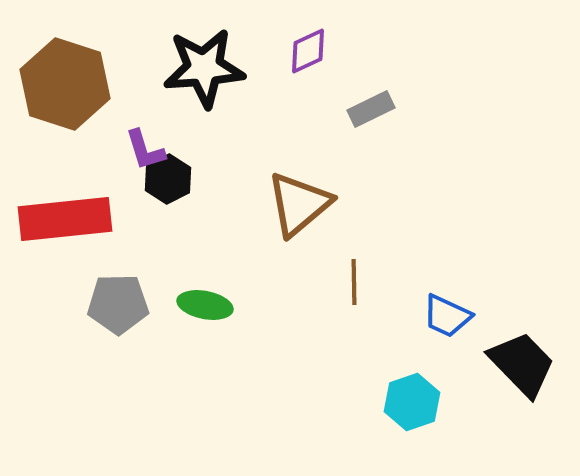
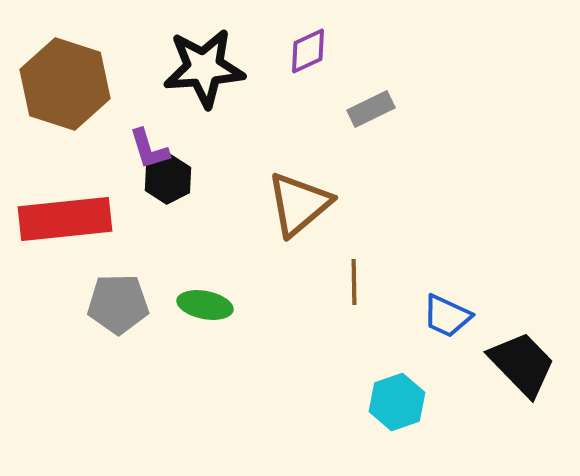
purple L-shape: moved 4 px right, 1 px up
cyan hexagon: moved 15 px left
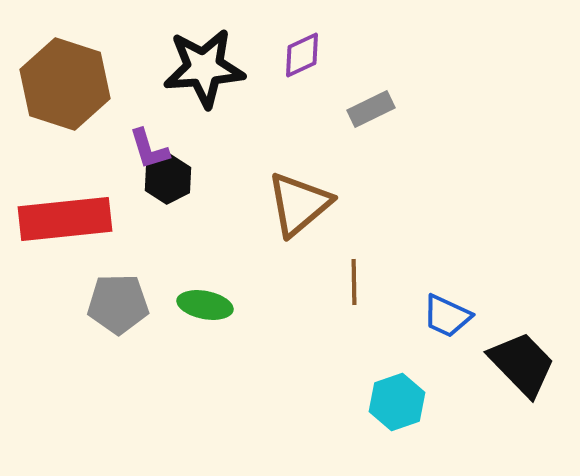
purple diamond: moved 6 px left, 4 px down
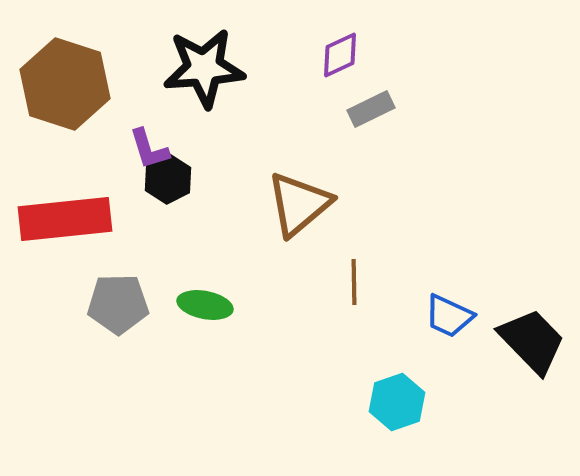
purple diamond: moved 38 px right
blue trapezoid: moved 2 px right
black trapezoid: moved 10 px right, 23 px up
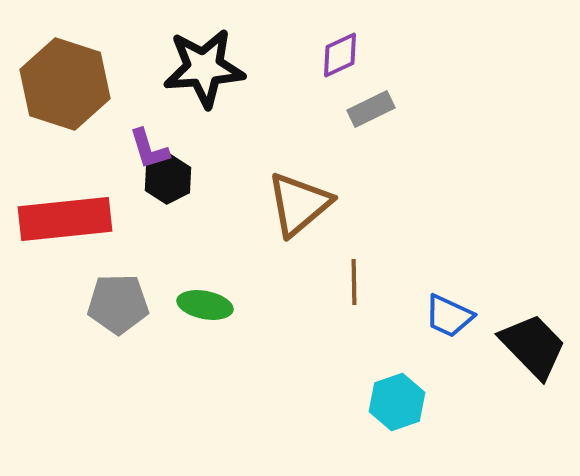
black trapezoid: moved 1 px right, 5 px down
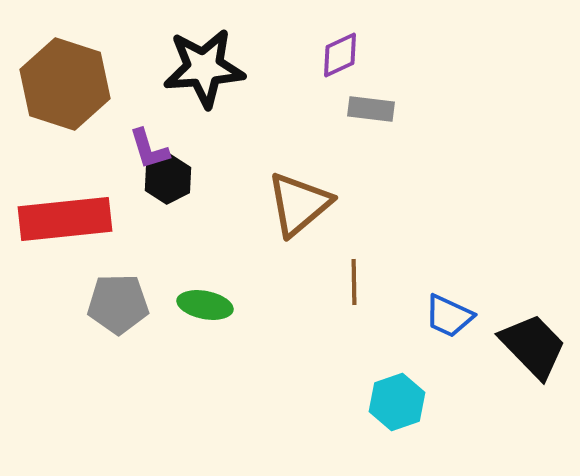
gray rectangle: rotated 33 degrees clockwise
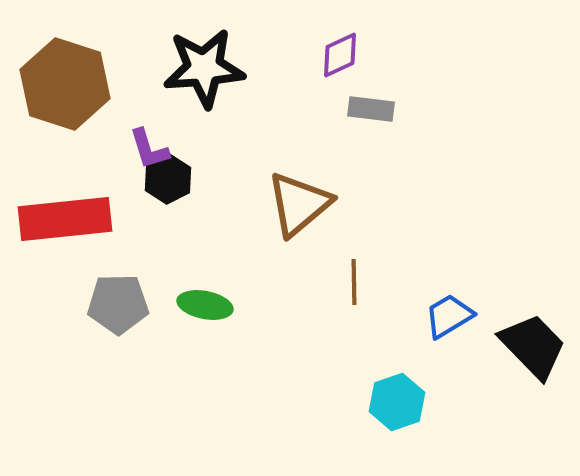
blue trapezoid: rotated 124 degrees clockwise
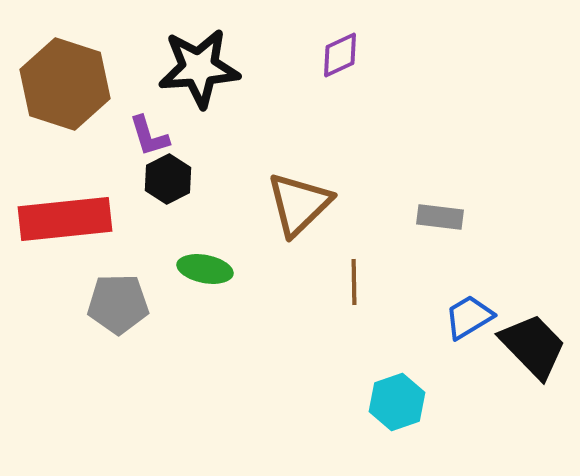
black star: moved 5 px left
gray rectangle: moved 69 px right, 108 px down
purple L-shape: moved 13 px up
brown triangle: rotated 4 degrees counterclockwise
green ellipse: moved 36 px up
blue trapezoid: moved 20 px right, 1 px down
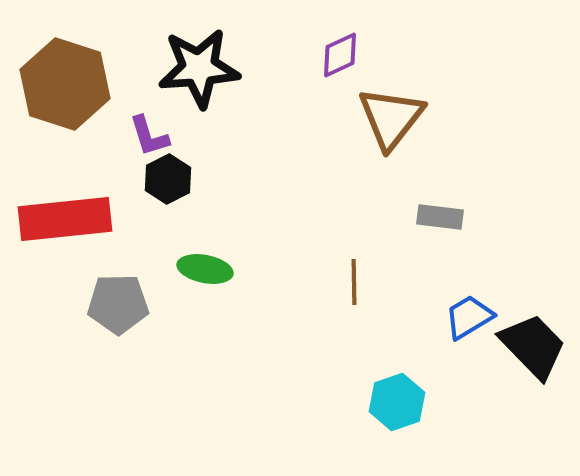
brown triangle: moved 92 px right, 86 px up; rotated 8 degrees counterclockwise
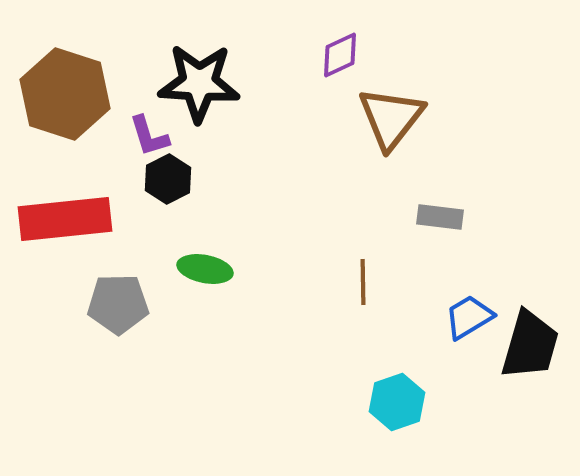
black star: moved 15 px down; rotated 8 degrees clockwise
brown hexagon: moved 10 px down
brown line: moved 9 px right
black trapezoid: moved 3 px left, 1 px up; rotated 60 degrees clockwise
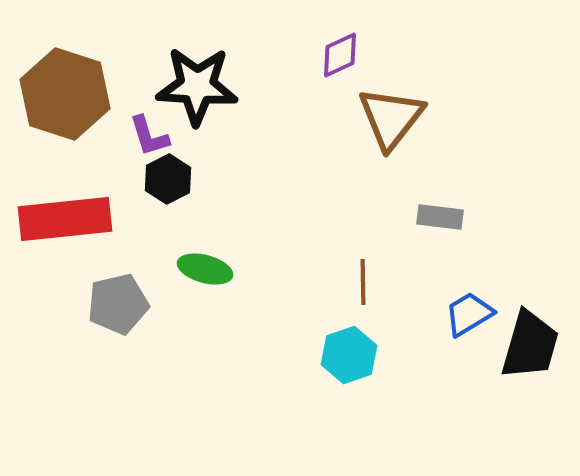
black star: moved 2 px left, 3 px down
green ellipse: rotated 4 degrees clockwise
gray pentagon: rotated 12 degrees counterclockwise
blue trapezoid: moved 3 px up
cyan hexagon: moved 48 px left, 47 px up
